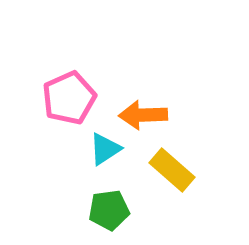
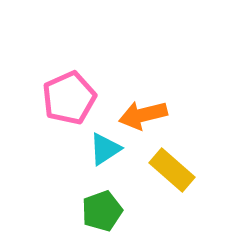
orange arrow: rotated 12 degrees counterclockwise
green pentagon: moved 7 px left, 1 px down; rotated 12 degrees counterclockwise
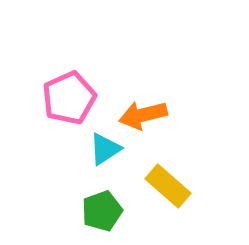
yellow rectangle: moved 4 px left, 16 px down
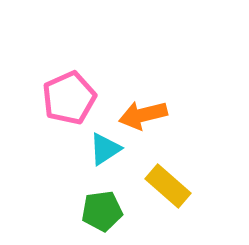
green pentagon: rotated 12 degrees clockwise
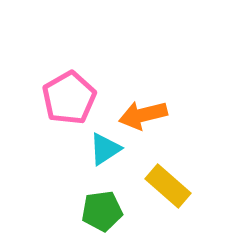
pink pentagon: rotated 6 degrees counterclockwise
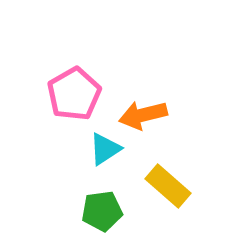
pink pentagon: moved 5 px right, 4 px up
